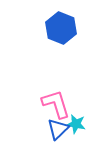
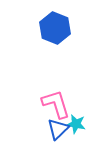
blue hexagon: moved 6 px left
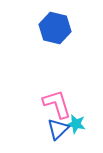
blue hexagon: rotated 8 degrees counterclockwise
pink L-shape: moved 1 px right
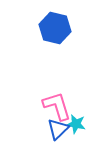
pink L-shape: moved 2 px down
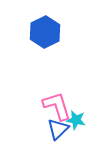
blue hexagon: moved 10 px left, 4 px down; rotated 20 degrees clockwise
cyan star: moved 4 px up
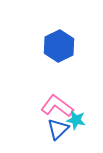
blue hexagon: moved 14 px right, 14 px down
pink L-shape: rotated 36 degrees counterclockwise
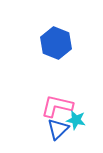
blue hexagon: moved 3 px left, 3 px up; rotated 12 degrees counterclockwise
pink L-shape: rotated 24 degrees counterclockwise
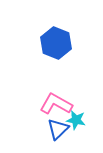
pink L-shape: moved 1 px left, 2 px up; rotated 16 degrees clockwise
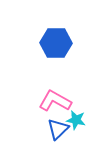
blue hexagon: rotated 20 degrees counterclockwise
pink L-shape: moved 1 px left, 3 px up
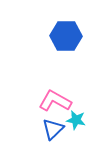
blue hexagon: moved 10 px right, 7 px up
blue triangle: moved 5 px left
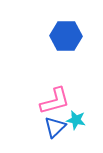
pink L-shape: rotated 136 degrees clockwise
blue triangle: moved 2 px right, 2 px up
